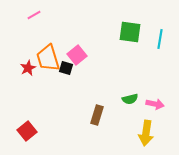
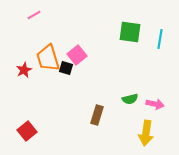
red star: moved 4 px left, 2 px down
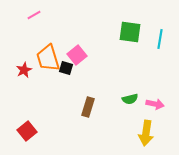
brown rectangle: moved 9 px left, 8 px up
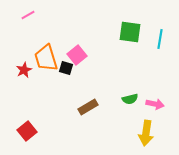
pink line: moved 6 px left
orange trapezoid: moved 2 px left
brown rectangle: rotated 42 degrees clockwise
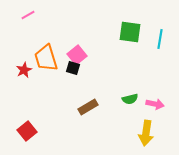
black square: moved 7 px right
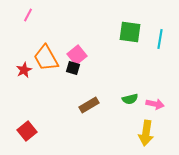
pink line: rotated 32 degrees counterclockwise
orange trapezoid: rotated 12 degrees counterclockwise
brown rectangle: moved 1 px right, 2 px up
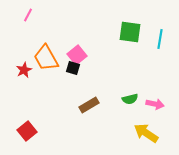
yellow arrow: rotated 115 degrees clockwise
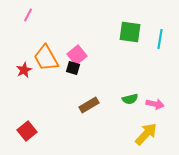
yellow arrow: moved 1 px down; rotated 100 degrees clockwise
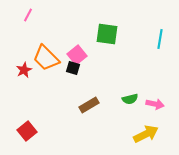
green square: moved 23 px left, 2 px down
orange trapezoid: rotated 16 degrees counterclockwise
yellow arrow: rotated 20 degrees clockwise
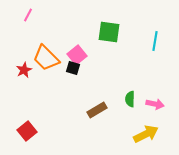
green square: moved 2 px right, 2 px up
cyan line: moved 5 px left, 2 px down
green semicircle: rotated 105 degrees clockwise
brown rectangle: moved 8 px right, 5 px down
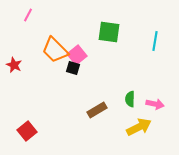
orange trapezoid: moved 9 px right, 8 px up
red star: moved 10 px left, 5 px up; rotated 21 degrees counterclockwise
yellow arrow: moved 7 px left, 7 px up
